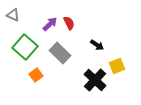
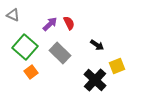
orange square: moved 5 px left, 3 px up
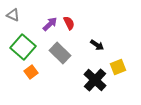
green square: moved 2 px left
yellow square: moved 1 px right, 1 px down
